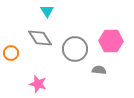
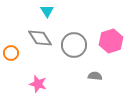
pink hexagon: rotated 20 degrees counterclockwise
gray circle: moved 1 px left, 4 px up
gray semicircle: moved 4 px left, 6 px down
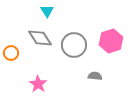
pink star: rotated 18 degrees clockwise
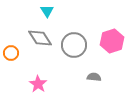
pink hexagon: moved 1 px right
gray semicircle: moved 1 px left, 1 px down
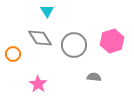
orange circle: moved 2 px right, 1 px down
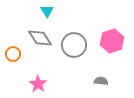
gray semicircle: moved 7 px right, 4 px down
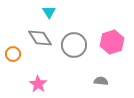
cyan triangle: moved 2 px right, 1 px down
pink hexagon: moved 1 px down
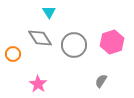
gray semicircle: rotated 64 degrees counterclockwise
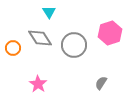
pink hexagon: moved 2 px left, 9 px up
orange circle: moved 6 px up
gray semicircle: moved 2 px down
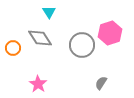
gray circle: moved 8 px right
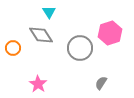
gray diamond: moved 1 px right, 3 px up
gray circle: moved 2 px left, 3 px down
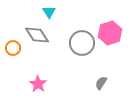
gray diamond: moved 4 px left
gray circle: moved 2 px right, 5 px up
